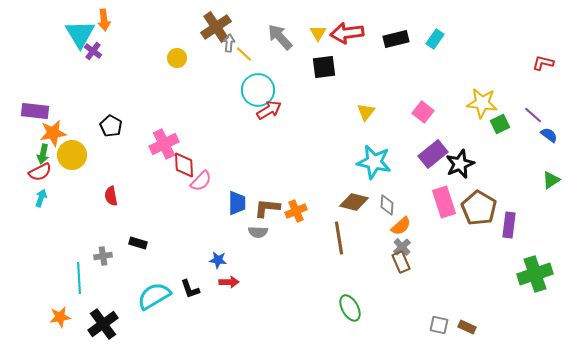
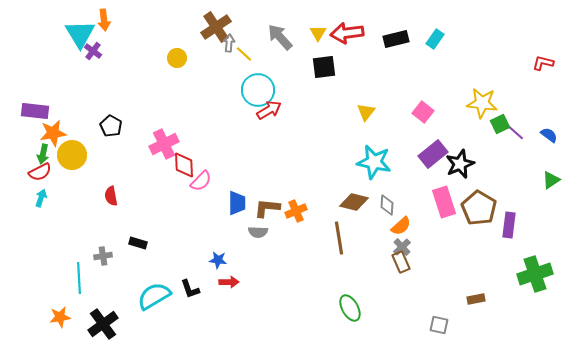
purple line at (533, 115): moved 18 px left, 17 px down
brown rectangle at (467, 327): moved 9 px right, 28 px up; rotated 36 degrees counterclockwise
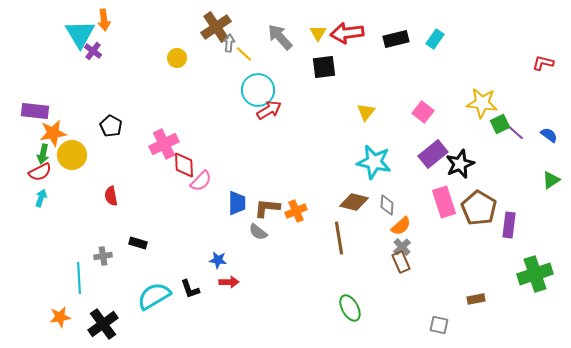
gray semicircle at (258, 232): rotated 36 degrees clockwise
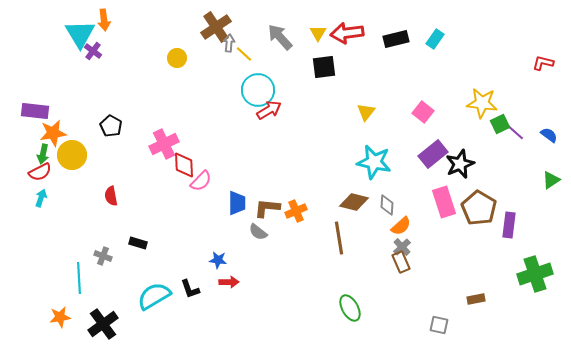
gray cross at (103, 256): rotated 30 degrees clockwise
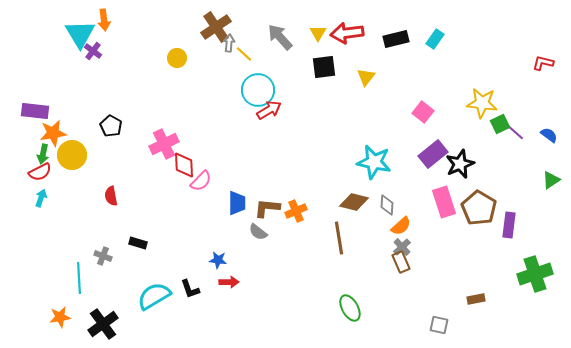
yellow triangle at (366, 112): moved 35 px up
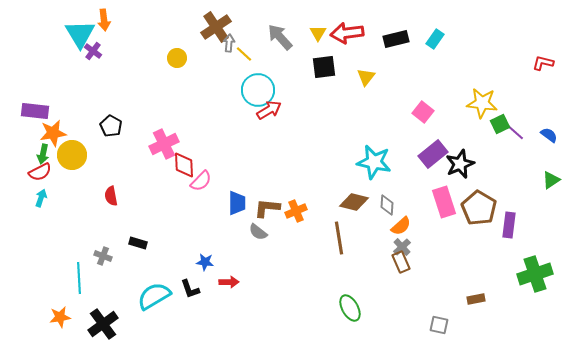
blue star at (218, 260): moved 13 px left, 2 px down
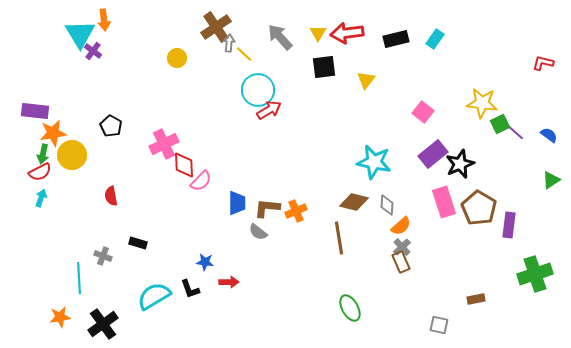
yellow triangle at (366, 77): moved 3 px down
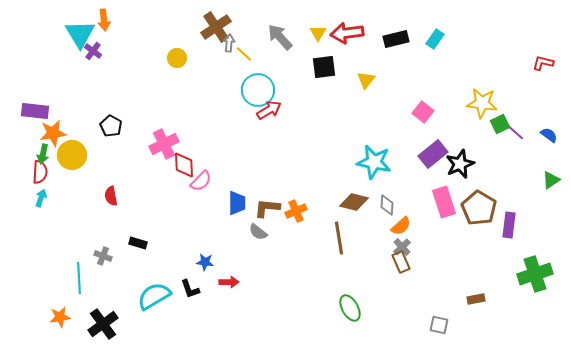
red semicircle at (40, 172): rotated 60 degrees counterclockwise
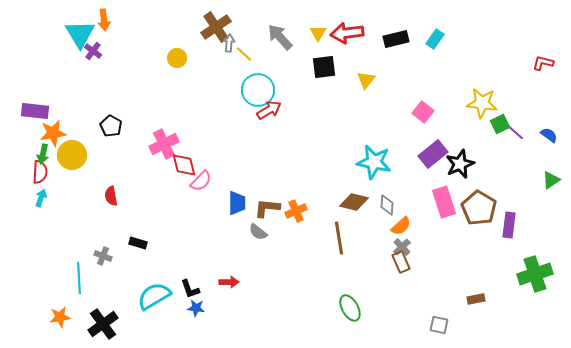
red diamond at (184, 165): rotated 12 degrees counterclockwise
blue star at (205, 262): moved 9 px left, 46 px down
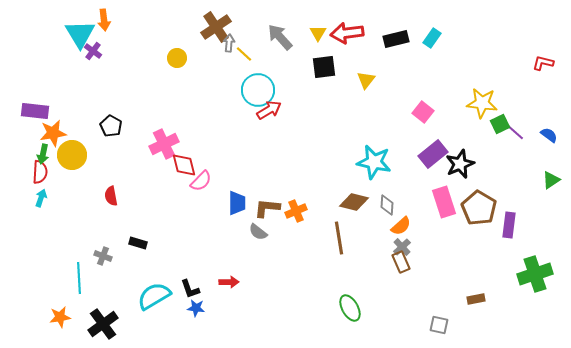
cyan rectangle at (435, 39): moved 3 px left, 1 px up
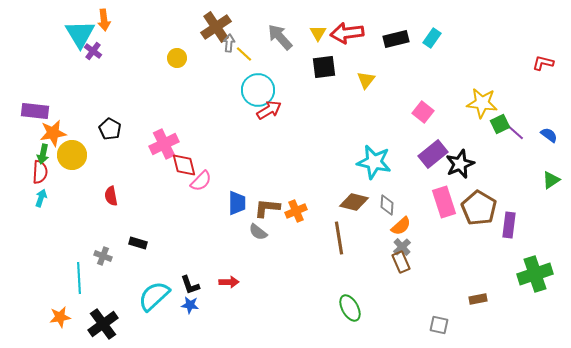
black pentagon at (111, 126): moved 1 px left, 3 px down
black L-shape at (190, 289): moved 4 px up
cyan semicircle at (154, 296): rotated 12 degrees counterclockwise
brown rectangle at (476, 299): moved 2 px right
blue star at (196, 308): moved 6 px left, 3 px up
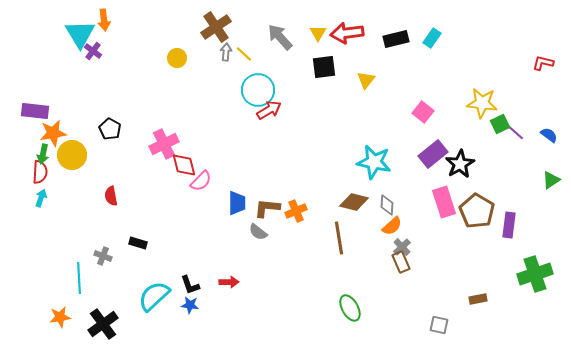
gray arrow at (229, 43): moved 3 px left, 9 px down
black star at (460, 164): rotated 8 degrees counterclockwise
brown pentagon at (479, 208): moved 2 px left, 3 px down
orange semicircle at (401, 226): moved 9 px left
